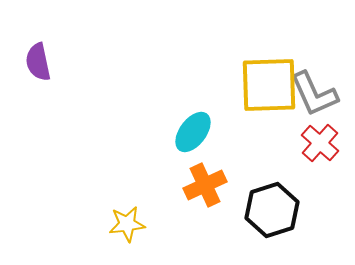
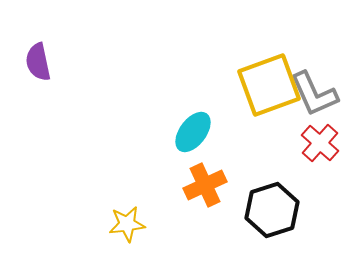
yellow square: rotated 18 degrees counterclockwise
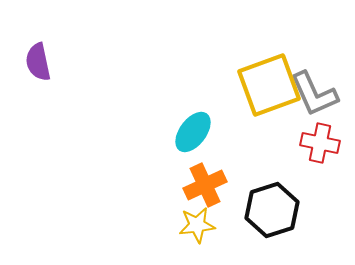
red cross: rotated 30 degrees counterclockwise
yellow star: moved 70 px right, 1 px down
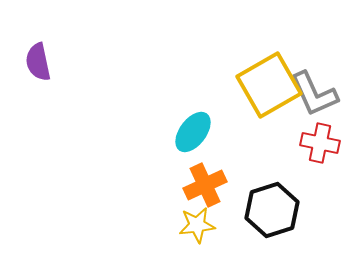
yellow square: rotated 10 degrees counterclockwise
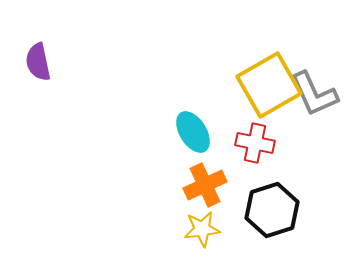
cyan ellipse: rotated 69 degrees counterclockwise
red cross: moved 65 px left
yellow star: moved 5 px right, 4 px down
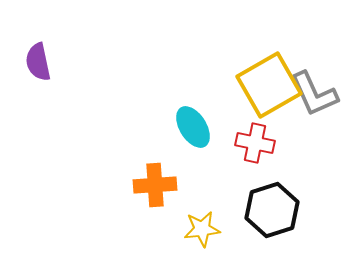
cyan ellipse: moved 5 px up
orange cross: moved 50 px left; rotated 21 degrees clockwise
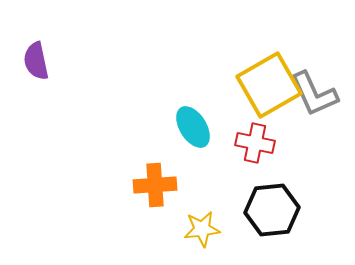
purple semicircle: moved 2 px left, 1 px up
black hexagon: rotated 12 degrees clockwise
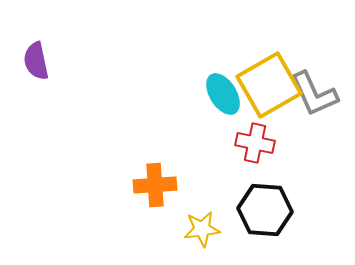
cyan ellipse: moved 30 px right, 33 px up
black hexagon: moved 7 px left; rotated 10 degrees clockwise
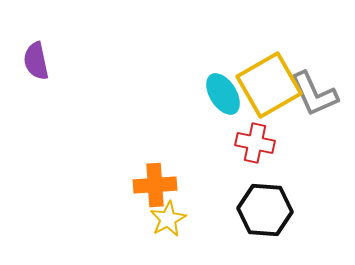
yellow star: moved 34 px left, 10 px up; rotated 21 degrees counterclockwise
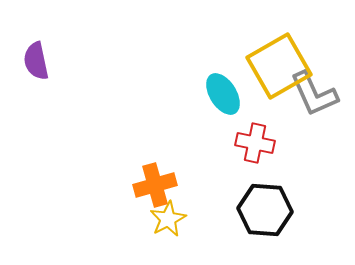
yellow square: moved 10 px right, 19 px up
orange cross: rotated 12 degrees counterclockwise
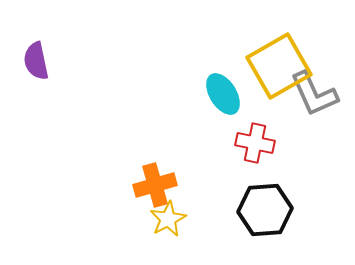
black hexagon: rotated 8 degrees counterclockwise
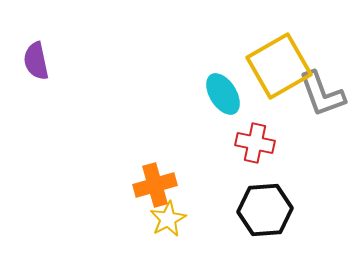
gray L-shape: moved 8 px right; rotated 4 degrees clockwise
